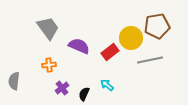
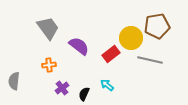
purple semicircle: rotated 15 degrees clockwise
red rectangle: moved 1 px right, 2 px down
gray line: rotated 25 degrees clockwise
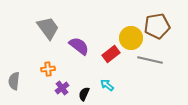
orange cross: moved 1 px left, 4 px down
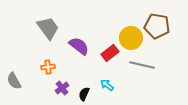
brown pentagon: rotated 20 degrees clockwise
red rectangle: moved 1 px left, 1 px up
gray line: moved 8 px left, 5 px down
orange cross: moved 2 px up
gray semicircle: rotated 36 degrees counterclockwise
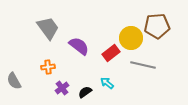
brown pentagon: rotated 15 degrees counterclockwise
red rectangle: moved 1 px right
gray line: moved 1 px right
cyan arrow: moved 2 px up
black semicircle: moved 1 px right, 2 px up; rotated 32 degrees clockwise
